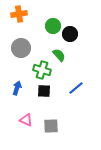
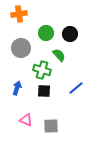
green circle: moved 7 px left, 7 px down
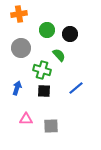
green circle: moved 1 px right, 3 px up
pink triangle: moved 1 px up; rotated 24 degrees counterclockwise
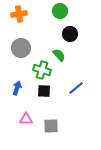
green circle: moved 13 px right, 19 px up
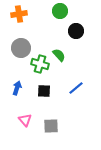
black circle: moved 6 px right, 3 px up
green cross: moved 2 px left, 6 px up
pink triangle: moved 1 px left, 1 px down; rotated 48 degrees clockwise
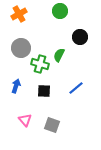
orange cross: rotated 21 degrees counterclockwise
black circle: moved 4 px right, 6 px down
green semicircle: rotated 112 degrees counterclockwise
blue arrow: moved 1 px left, 2 px up
gray square: moved 1 px right, 1 px up; rotated 21 degrees clockwise
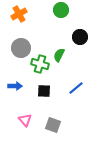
green circle: moved 1 px right, 1 px up
blue arrow: moved 1 px left; rotated 72 degrees clockwise
gray square: moved 1 px right
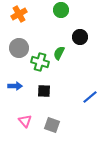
gray circle: moved 2 px left
green semicircle: moved 2 px up
green cross: moved 2 px up
blue line: moved 14 px right, 9 px down
pink triangle: moved 1 px down
gray square: moved 1 px left
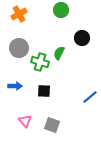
black circle: moved 2 px right, 1 px down
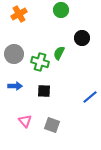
gray circle: moved 5 px left, 6 px down
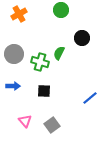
blue arrow: moved 2 px left
blue line: moved 1 px down
gray square: rotated 35 degrees clockwise
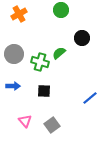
green semicircle: rotated 24 degrees clockwise
